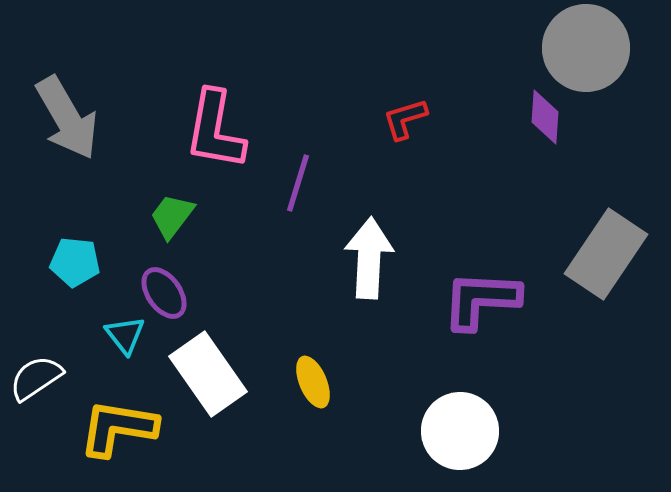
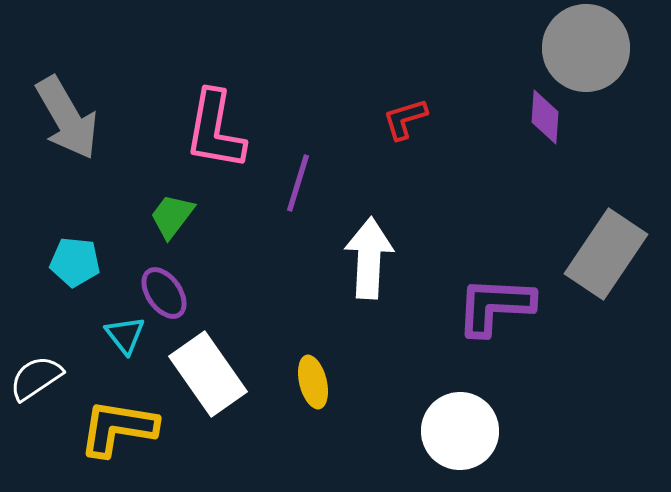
purple L-shape: moved 14 px right, 6 px down
yellow ellipse: rotated 9 degrees clockwise
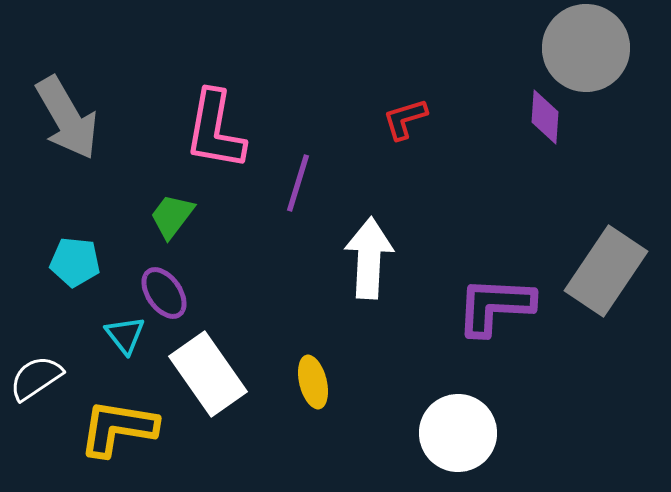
gray rectangle: moved 17 px down
white circle: moved 2 px left, 2 px down
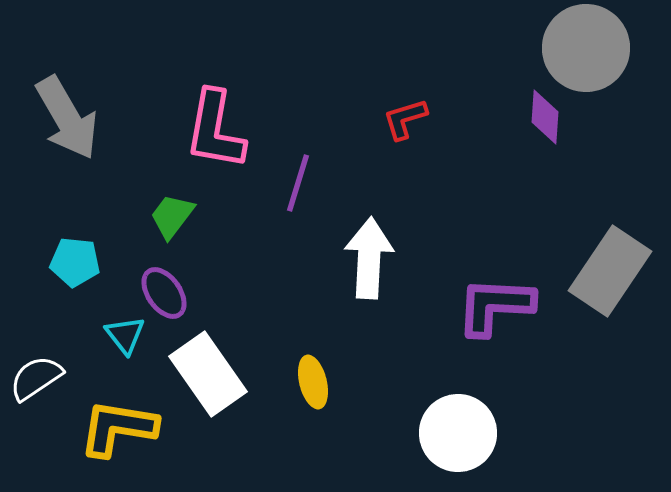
gray rectangle: moved 4 px right
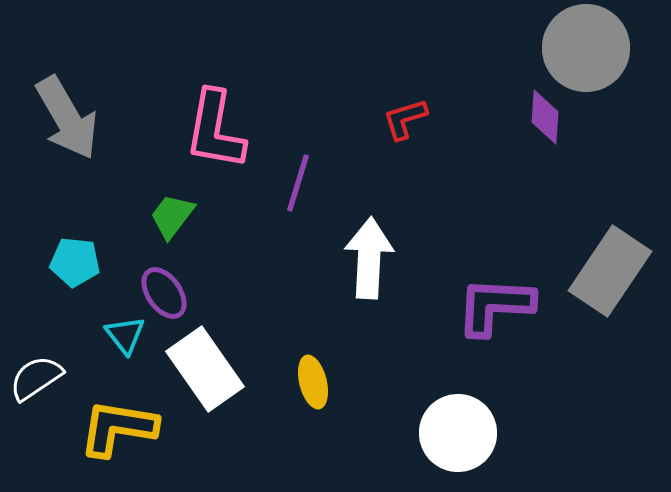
white rectangle: moved 3 px left, 5 px up
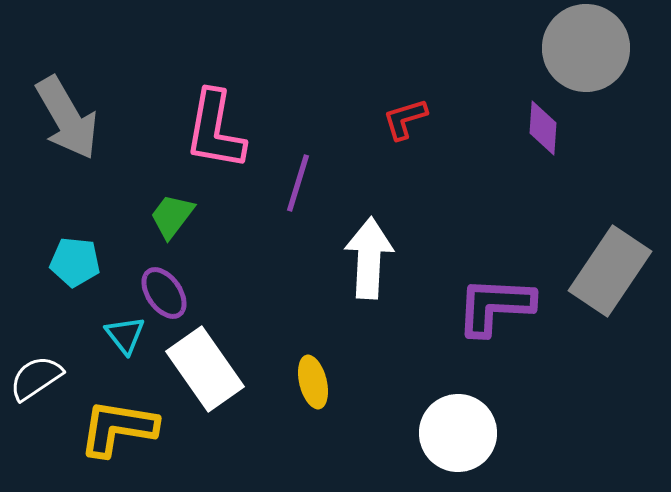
purple diamond: moved 2 px left, 11 px down
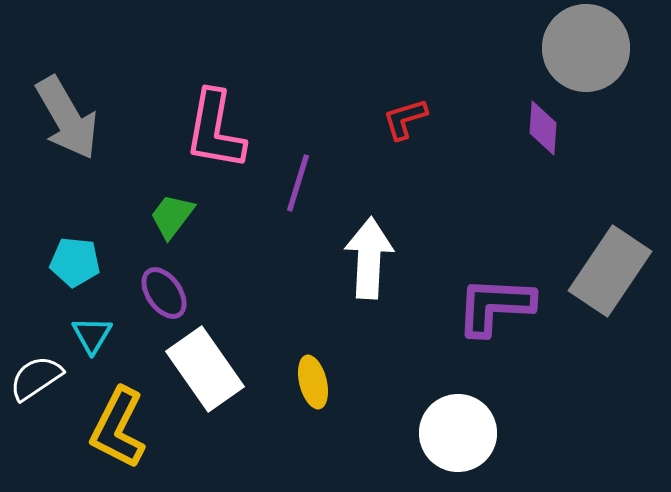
cyan triangle: moved 33 px left; rotated 9 degrees clockwise
yellow L-shape: rotated 72 degrees counterclockwise
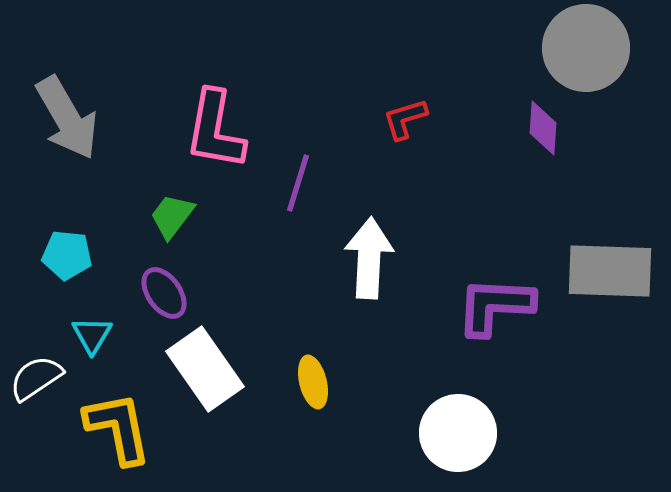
cyan pentagon: moved 8 px left, 7 px up
gray rectangle: rotated 58 degrees clockwise
yellow L-shape: rotated 142 degrees clockwise
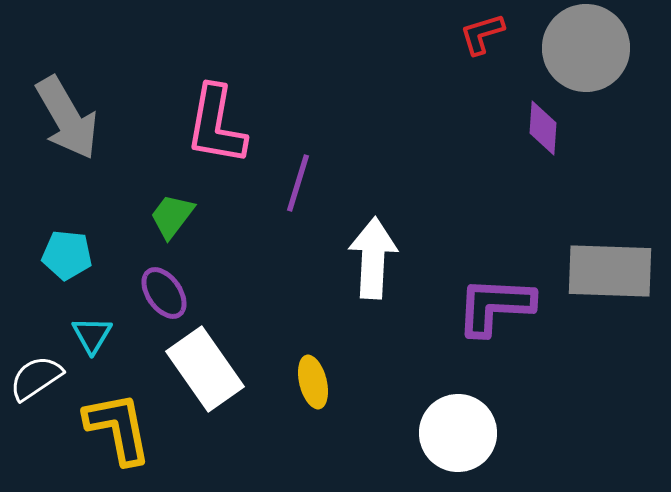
red L-shape: moved 77 px right, 85 px up
pink L-shape: moved 1 px right, 5 px up
white arrow: moved 4 px right
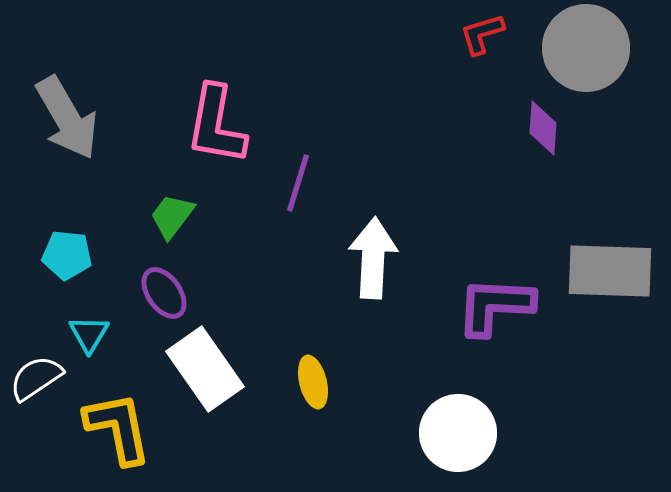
cyan triangle: moved 3 px left, 1 px up
